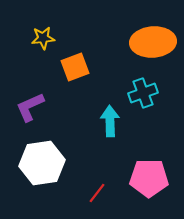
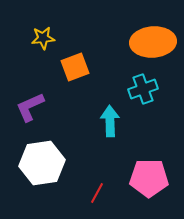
cyan cross: moved 4 px up
red line: rotated 10 degrees counterclockwise
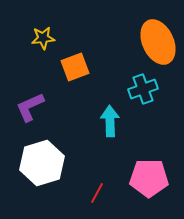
orange ellipse: moved 5 px right; rotated 69 degrees clockwise
white hexagon: rotated 9 degrees counterclockwise
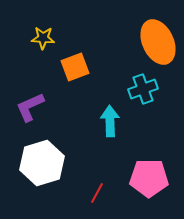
yellow star: rotated 10 degrees clockwise
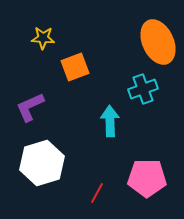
pink pentagon: moved 2 px left
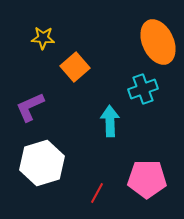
orange square: rotated 20 degrees counterclockwise
pink pentagon: moved 1 px down
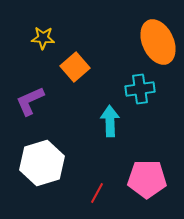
cyan cross: moved 3 px left; rotated 12 degrees clockwise
purple L-shape: moved 6 px up
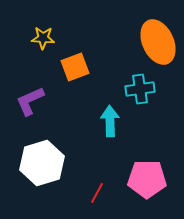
orange square: rotated 20 degrees clockwise
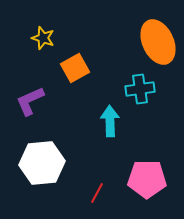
yellow star: rotated 15 degrees clockwise
orange square: moved 1 px down; rotated 8 degrees counterclockwise
white hexagon: rotated 12 degrees clockwise
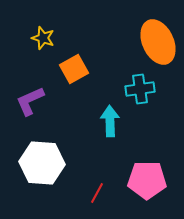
orange square: moved 1 px left, 1 px down
white hexagon: rotated 9 degrees clockwise
pink pentagon: moved 1 px down
